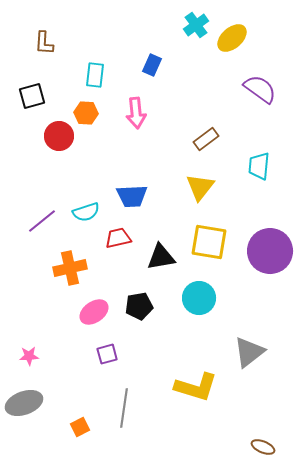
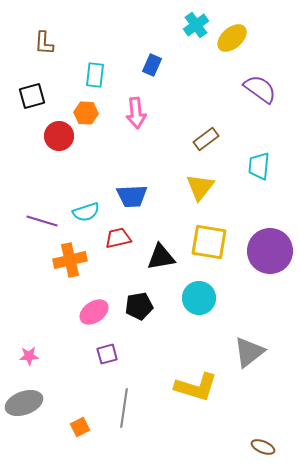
purple line: rotated 56 degrees clockwise
orange cross: moved 8 px up
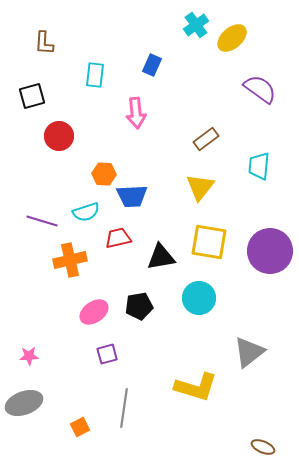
orange hexagon: moved 18 px right, 61 px down
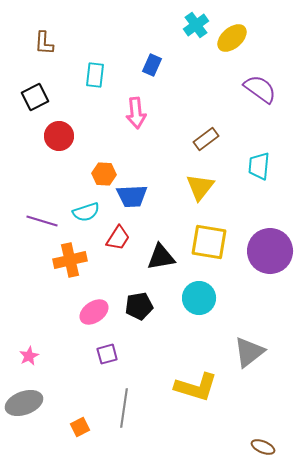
black square: moved 3 px right, 1 px down; rotated 12 degrees counterclockwise
red trapezoid: rotated 136 degrees clockwise
pink star: rotated 24 degrees counterclockwise
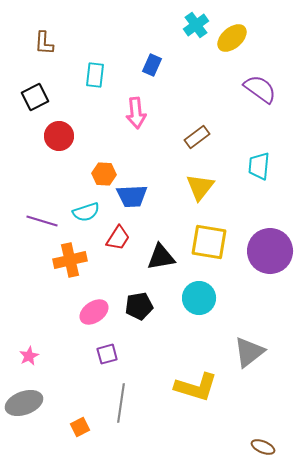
brown rectangle: moved 9 px left, 2 px up
gray line: moved 3 px left, 5 px up
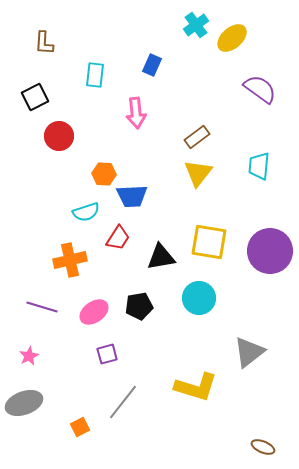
yellow triangle: moved 2 px left, 14 px up
purple line: moved 86 px down
gray line: moved 2 px right, 1 px up; rotated 30 degrees clockwise
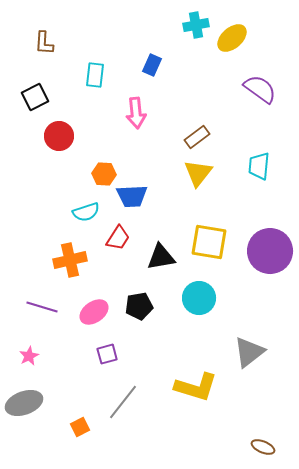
cyan cross: rotated 25 degrees clockwise
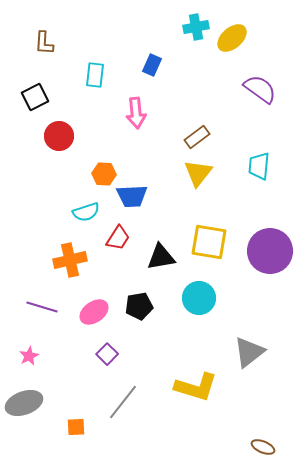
cyan cross: moved 2 px down
purple square: rotated 30 degrees counterclockwise
orange square: moved 4 px left; rotated 24 degrees clockwise
